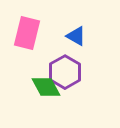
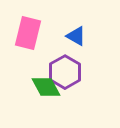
pink rectangle: moved 1 px right
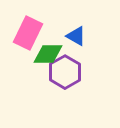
pink rectangle: rotated 12 degrees clockwise
green diamond: moved 2 px right, 33 px up; rotated 60 degrees counterclockwise
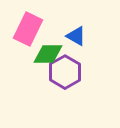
pink rectangle: moved 4 px up
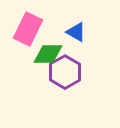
blue triangle: moved 4 px up
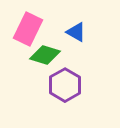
green diamond: moved 3 px left, 1 px down; rotated 16 degrees clockwise
purple hexagon: moved 13 px down
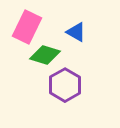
pink rectangle: moved 1 px left, 2 px up
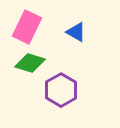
green diamond: moved 15 px left, 8 px down
purple hexagon: moved 4 px left, 5 px down
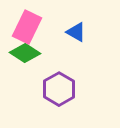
green diamond: moved 5 px left, 10 px up; rotated 16 degrees clockwise
purple hexagon: moved 2 px left, 1 px up
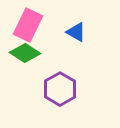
pink rectangle: moved 1 px right, 2 px up
purple hexagon: moved 1 px right
